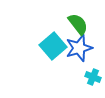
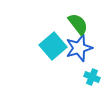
cyan cross: moved 1 px left
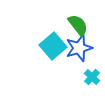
green semicircle: moved 1 px down
cyan cross: rotated 21 degrees clockwise
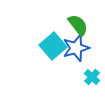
blue star: moved 3 px left
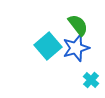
cyan square: moved 5 px left
cyan cross: moved 1 px left, 3 px down
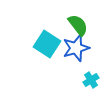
cyan square: moved 1 px left, 2 px up; rotated 16 degrees counterclockwise
cyan cross: rotated 14 degrees clockwise
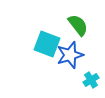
cyan square: rotated 12 degrees counterclockwise
blue star: moved 6 px left, 7 px down
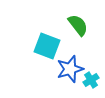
cyan square: moved 2 px down
blue star: moved 14 px down
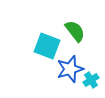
green semicircle: moved 3 px left, 6 px down
